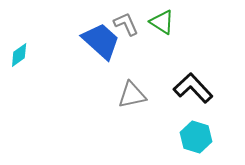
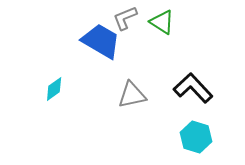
gray L-shape: moved 1 px left, 6 px up; rotated 88 degrees counterclockwise
blue trapezoid: rotated 12 degrees counterclockwise
cyan diamond: moved 35 px right, 34 px down
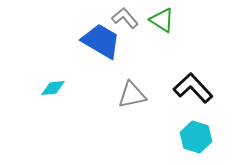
gray L-shape: rotated 72 degrees clockwise
green triangle: moved 2 px up
cyan diamond: moved 1 px left, 1 px up; rotated 30 degrees clockwise
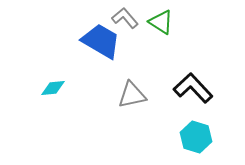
green triangle: moved 1 px left, 2 px down
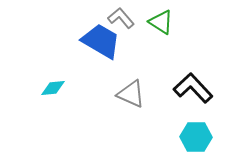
gray L-shape: moved 4 px left
gray triangle: moved 1 px left, 1 px up; rotated 36 degrees clockwise
cyan hexagon: rotated 16 degrees counterclockwise
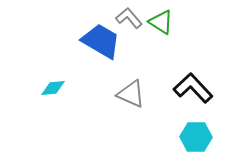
gray L-shape: moved 8 px right
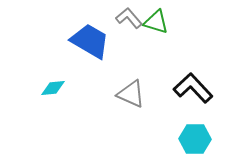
green triangle: moved 5 px left; rotated 16 degrees counterclockwise
blue trapezoid: moved 11 px left
cyan hexagon: moved 1 px left, 2 px down
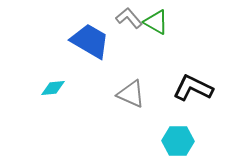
green triangle: rotated 12 degrees clockwise
black L-shape: rotated 21 degrees counterclockwise
cyan hexagon: moved 17 px left, 2 px down
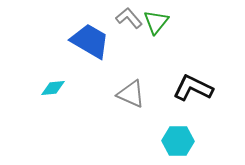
green triangle: rotated 40 degrees clockwise
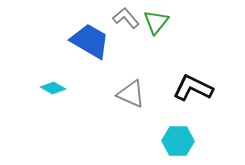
gray L-shape: moved 3 px left
cyan diamond: rotated 35 degrees clockwise
